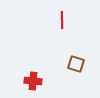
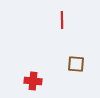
brown square: rotated 12 degrees counterclockwise
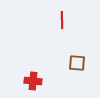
brown square: moved 1 px right, 1 px up
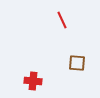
red line: rotated 24 degrees counterclockwise
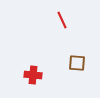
red cross: moved 6 px up
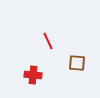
red line: moved 14 px left, 21 px down
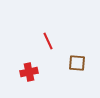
red cross: moved 4 px left, 3 px up; rotated 18 degrees counterclockwise
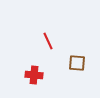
red cross: moved 5 px right, 3 px down; rotated 18 degrees clockwise
